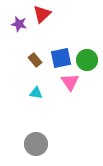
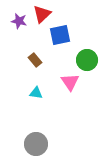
purple star: moved 3 px up
blue square: moved 1 px left, 23 px up
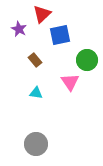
purple star: moved 8 px down; rotated 14 degrees clockwise
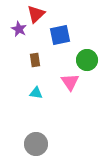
red triangle: moved 6 px left
brown rectangle: rotated 32 degrees clockwise
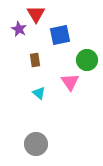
red triangle: rotated 18 degrees counterclockwise
cyan triangle: moved 3 px right; rotated 32 degrees clockwise
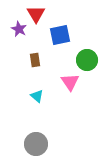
cyan triangle: moved 2 px left, 3 px down
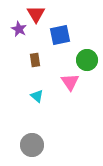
gray circle: moved 4 px left, 1 px down
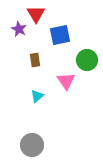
pink triangle: moved 4 px left, 1 px up
cyan triangle: rotated 40 degrees clockwise
